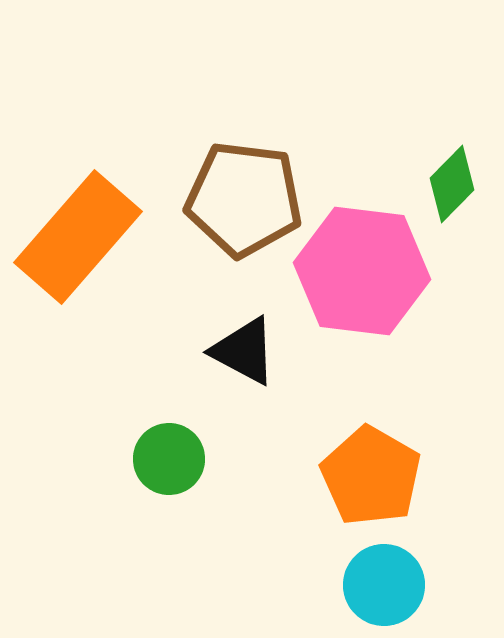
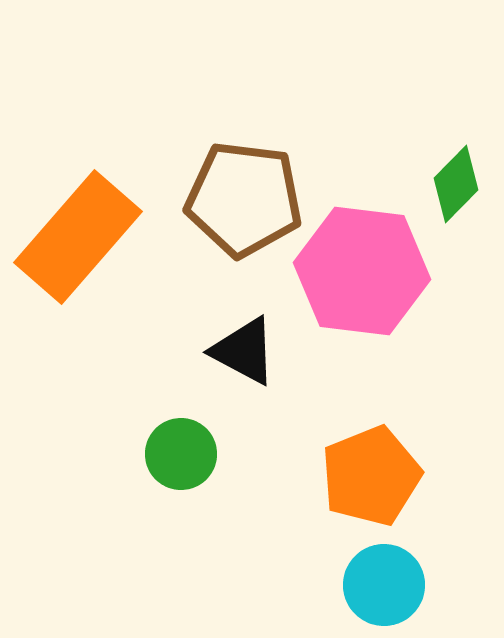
green diamond: moved 4 px right
green circle: moved 12 px right, 5 px up
orange pentagon: rotated 20 degrees clockwise
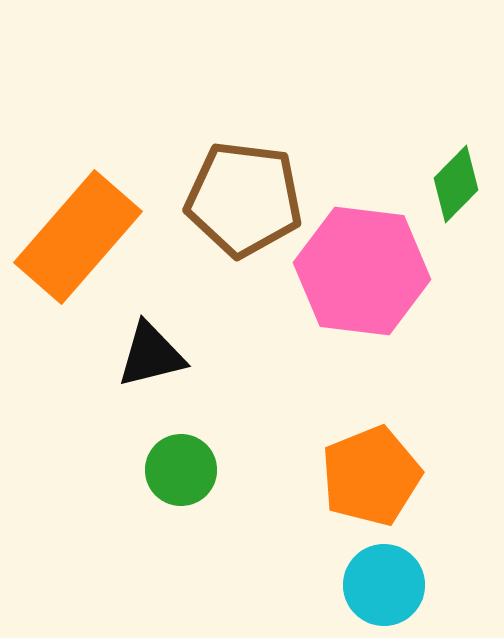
black triangle: moved 93 px left, 4 px down; rotated 42 degrees counterclockwise
green circle: moved 16 px down
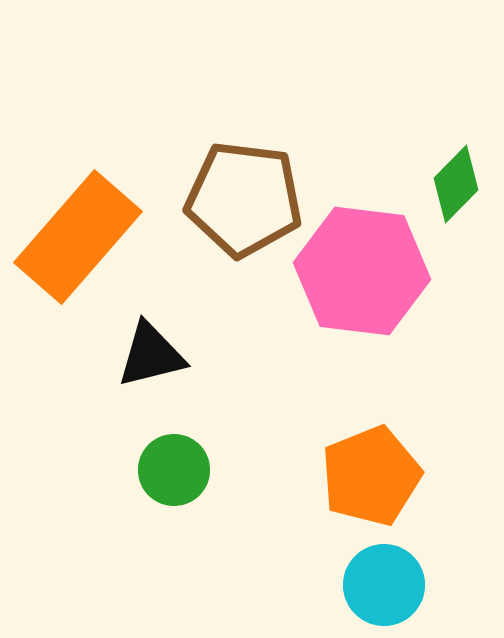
green circle: moved 7 px left
